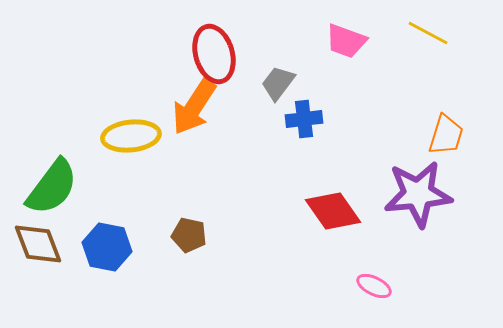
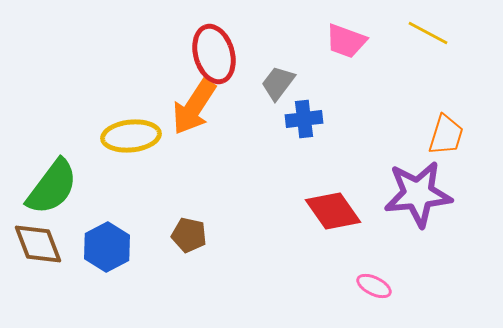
blue hexagon: rotated 21 degrees clockwise
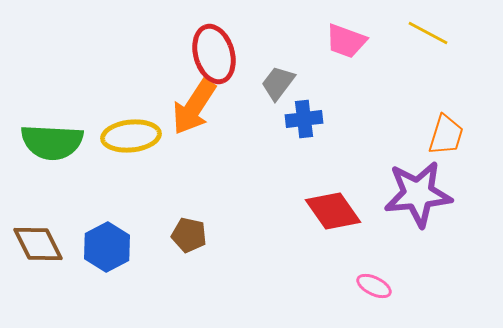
green semicircle: moved 45 px up; rotated 56 degrees clockwise
brown diamond: rotated 6 degrees counterclockwise
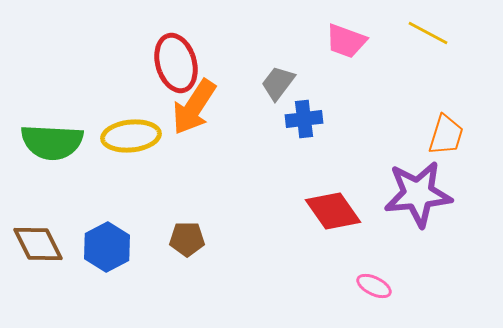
red ellipse: moved 38 px left, 9 px down
brown pentagon: moved 2 px left, 4 px down; rotated 12 degrees counterclockwise
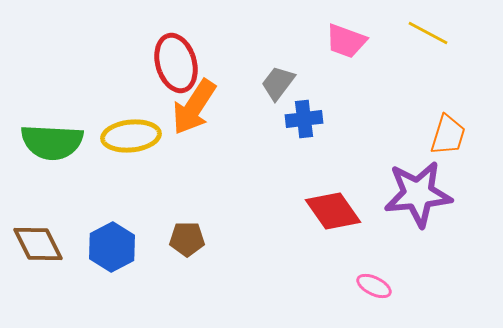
orange trapezoid: moved 2 px right
blue hexagon: moved 5 px right
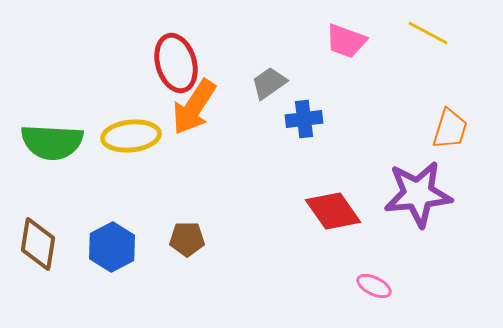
gray trapezoid: moved 9 px left; rotated 18 degrees clockwise
orange trapezoid: moved 2 px right, 6 px up
brown diamond: rotated 36 degrees clockwise
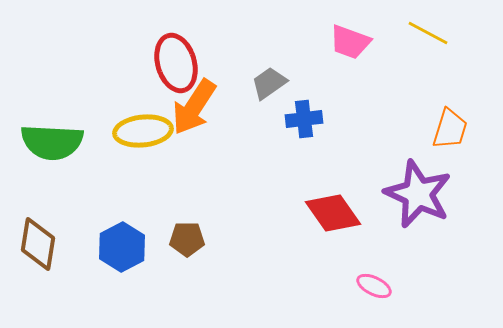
pink trapezoid: moved 4 px right, 1 px down
yellow ellipse: moved 12 px right, 5 px up
purple star: rotated 30 degrees clockwise
red diamond: moved 2 px down
blue hexagon: moved 10 px right
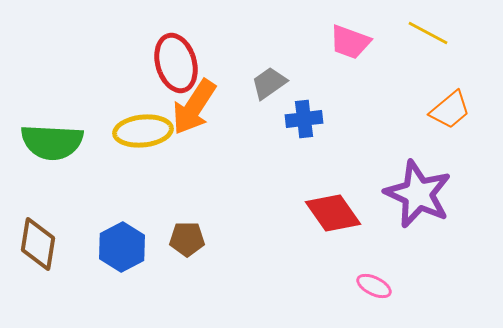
orange trapezoid: moved 19 px up; rotated 33 degrees clockwise
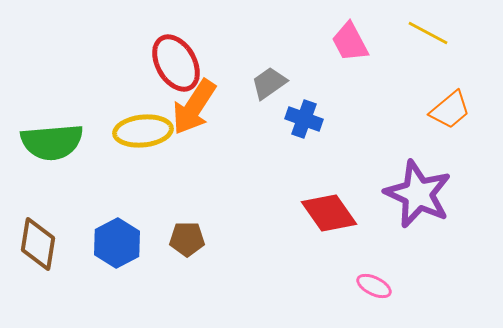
pink trapezoid: rotated 42 degrees clockwise
red ellipse: rotated 14 degrees counterclockwise
blue cross: rotated 27 degrees clockwise
green semicircle: rotated 8 degrees counterclockwise
red diamond: moved 4 px left
blue hexagon: moved 5 px left, 4 px up
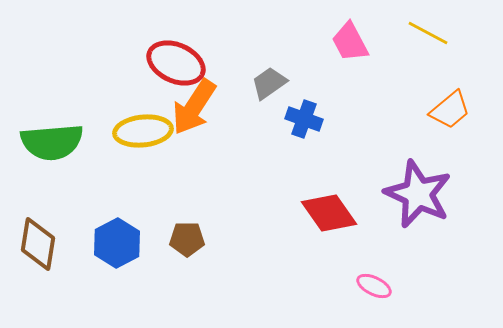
red ellipse: rotated 36 degrees counterclockwise
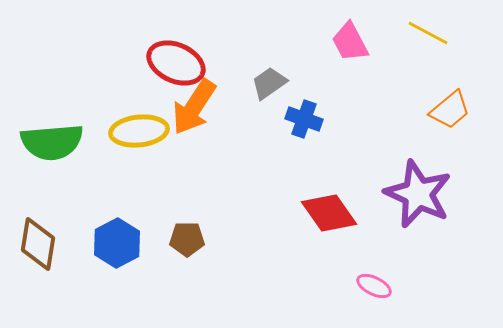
yellow ellipse: moved 4 px left
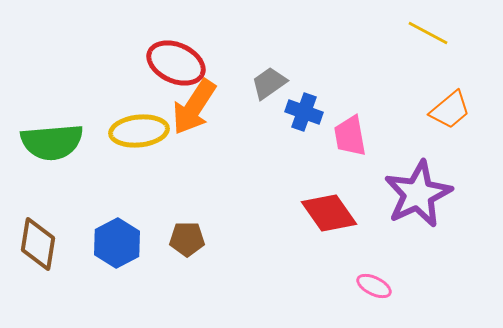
pink trapezoid: moved 94 px down; rotated 18 degrees clockwise
blue cross: moved 7 px up
purple star: rotated 22 degrees clockwise
